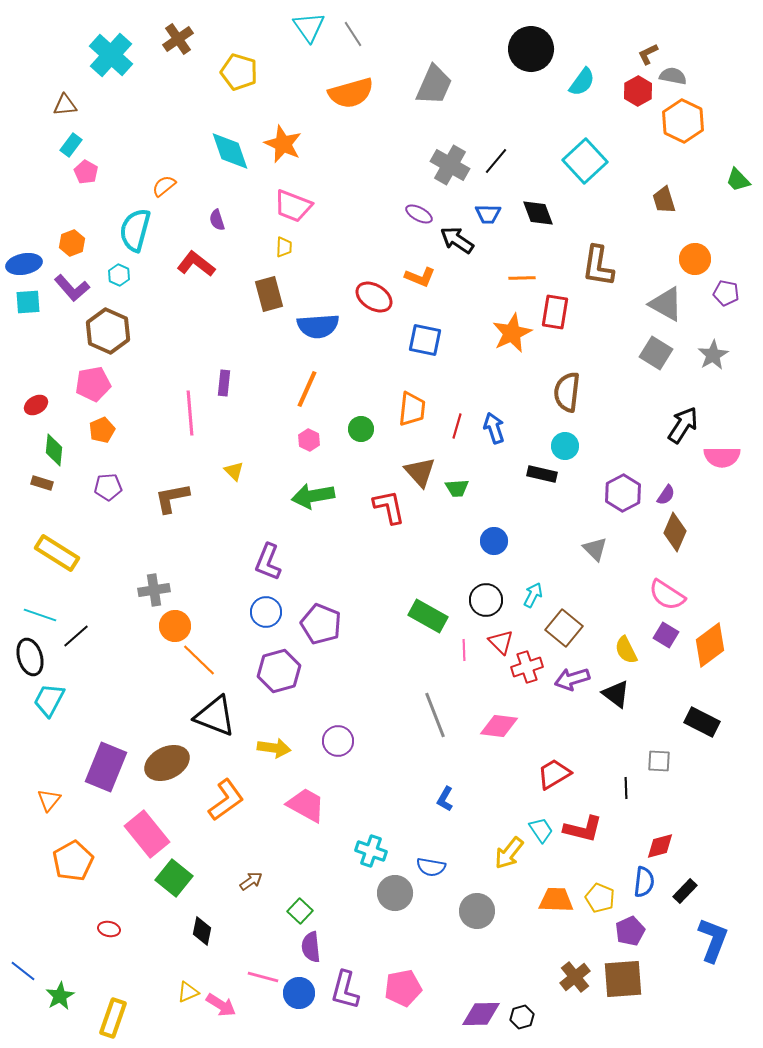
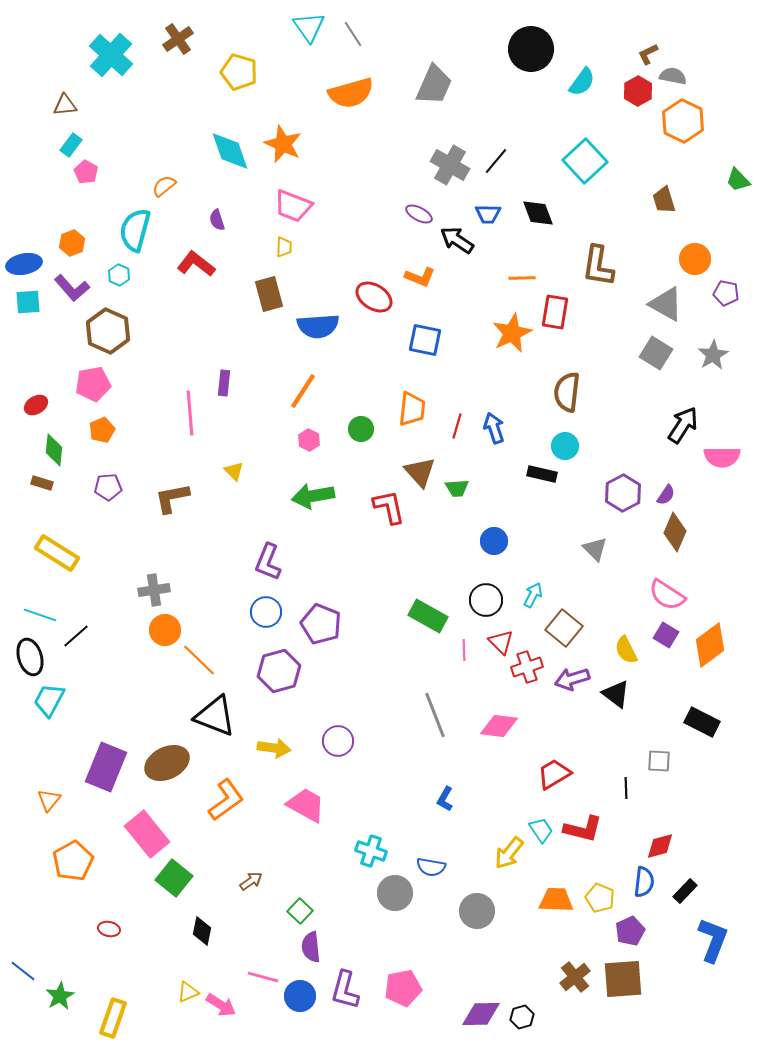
orange line at (307, 389): moved 4 px left, 2 px down; rotated 9 degrees clockwise
orange circle at (175, 626): moved 10 px left, 4 px down
blue circle at (299, 993): moved 1 px right, 3 px down
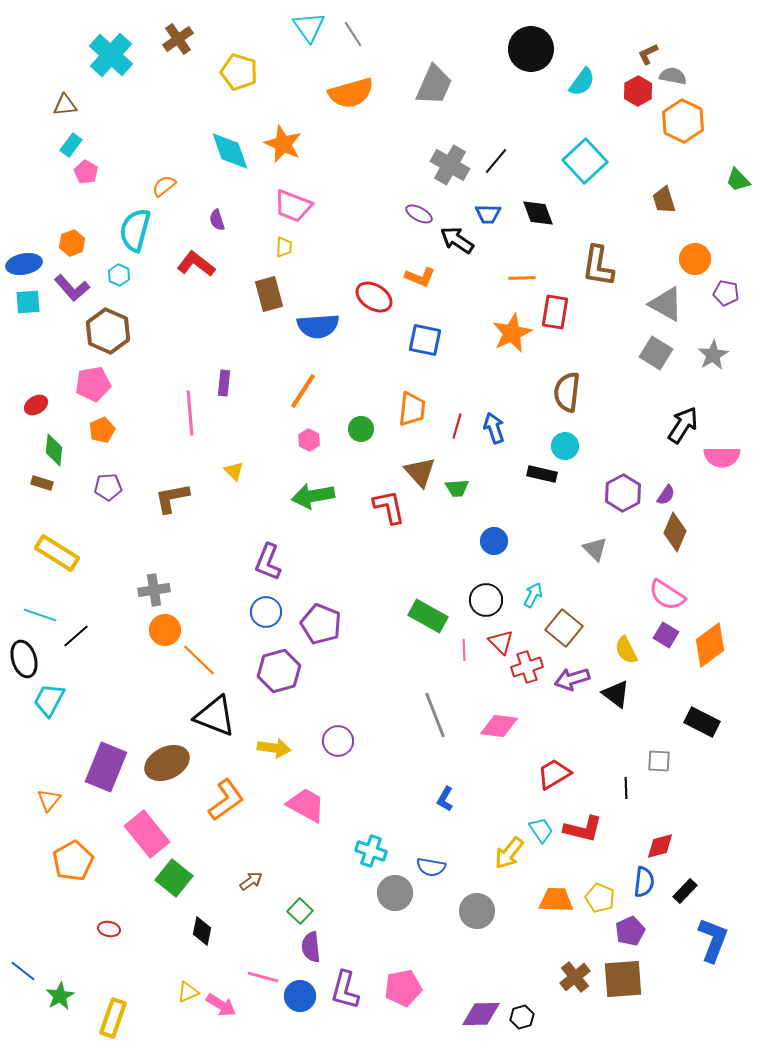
black ellipse at (30, 657): moved 6 px left, 2 px down
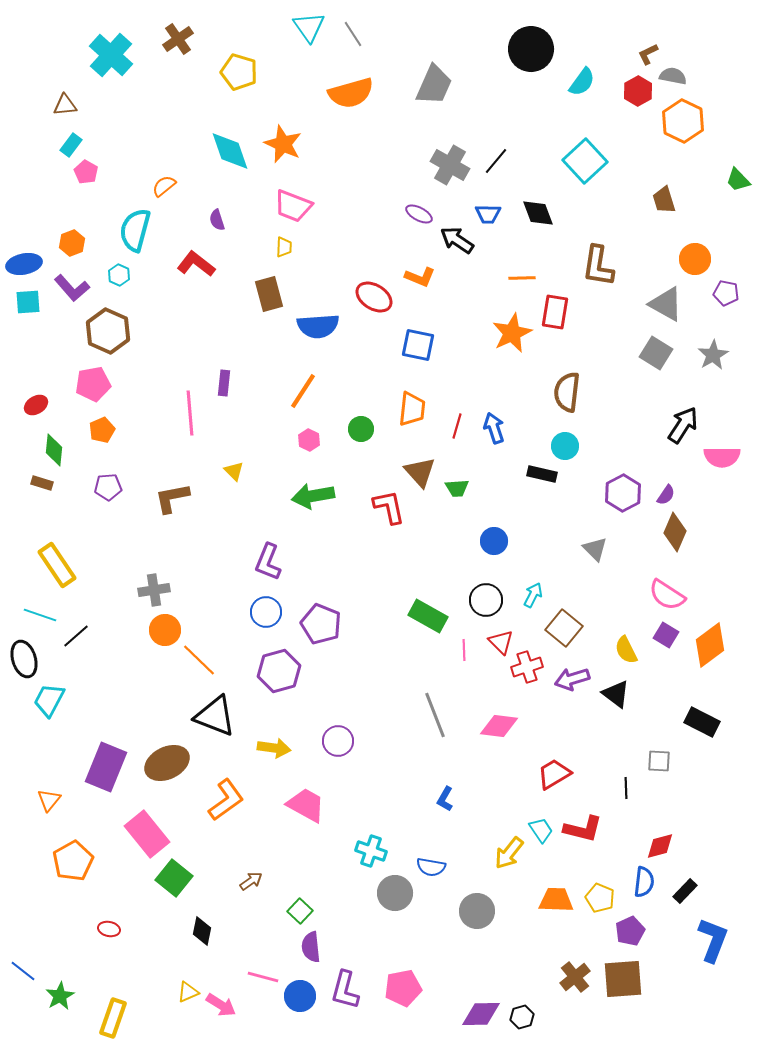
blue square at (425, 340): moved 7 px left, 5 px down
yellow rectangle at (57, 553): moved 12 px down; rotated 24 degrees clockwise
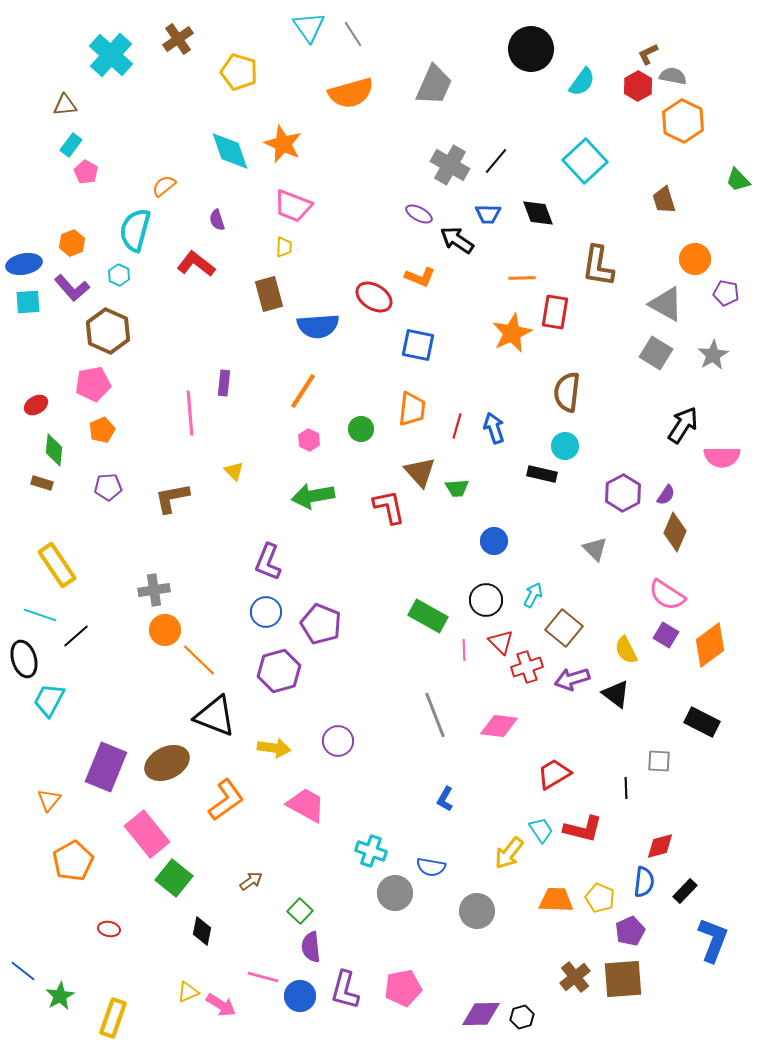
red hexagon at (638, 91): moved 5 px up
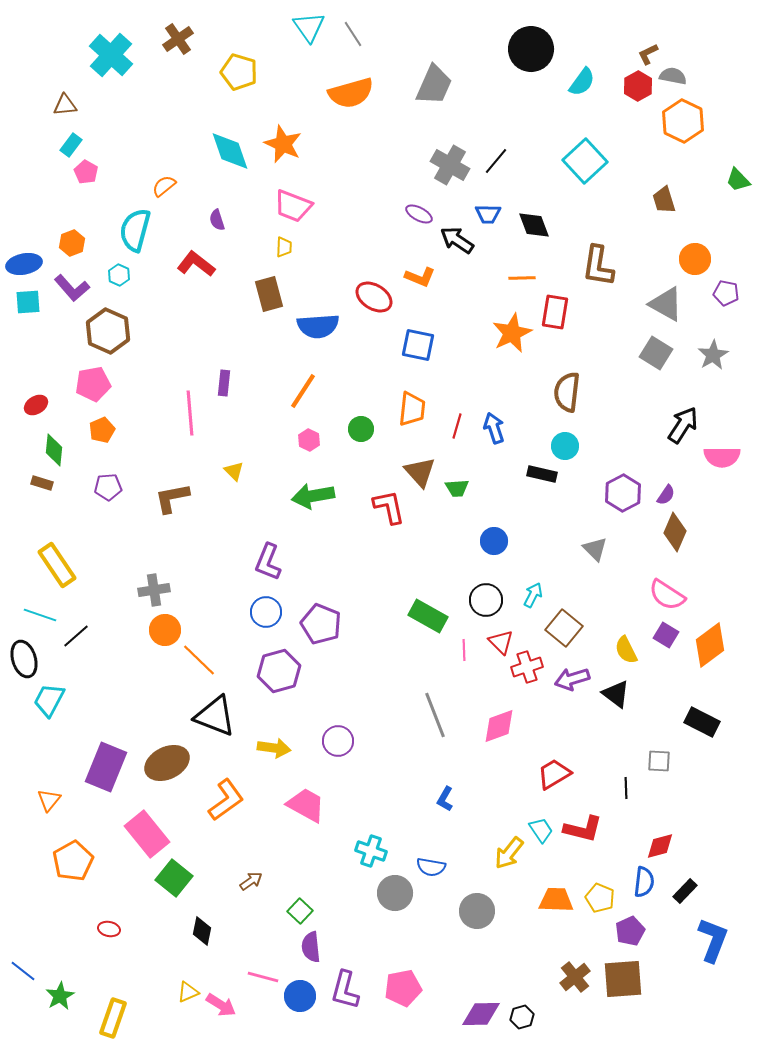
black diamond at (538, 213): moved 4 px left, 12 px down
pink diamond at (499, 726): rotated 27 degrees counterclockwise
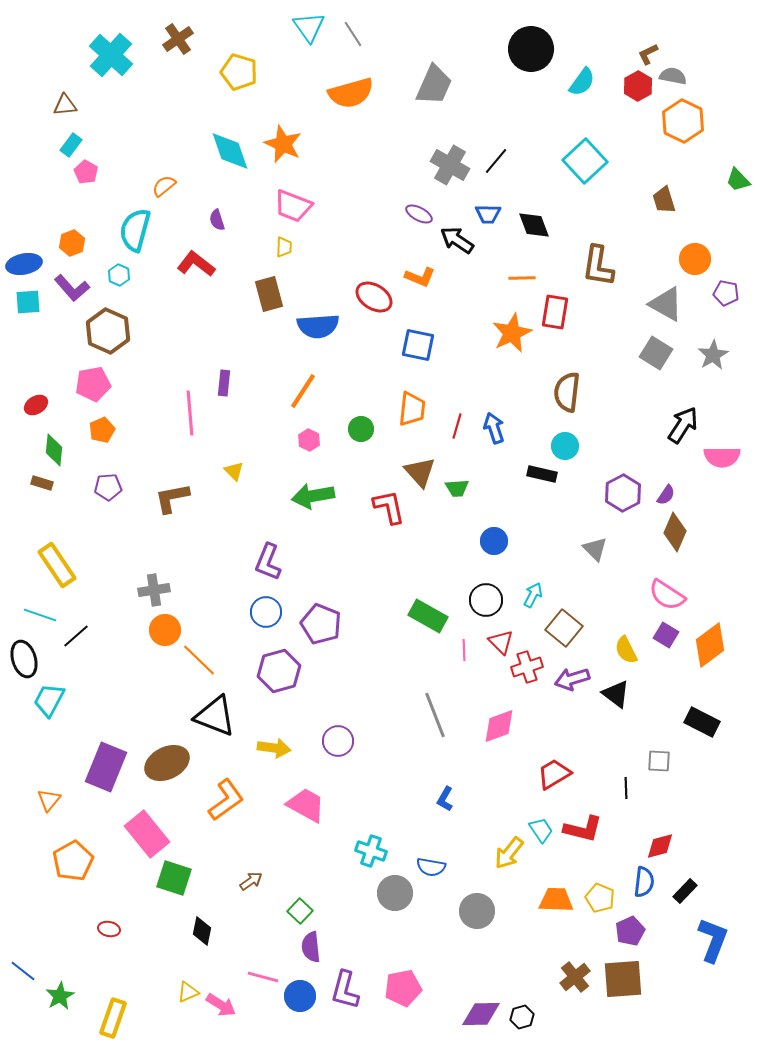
green square at (174, 878): rotated 21 degrees counterclockwise
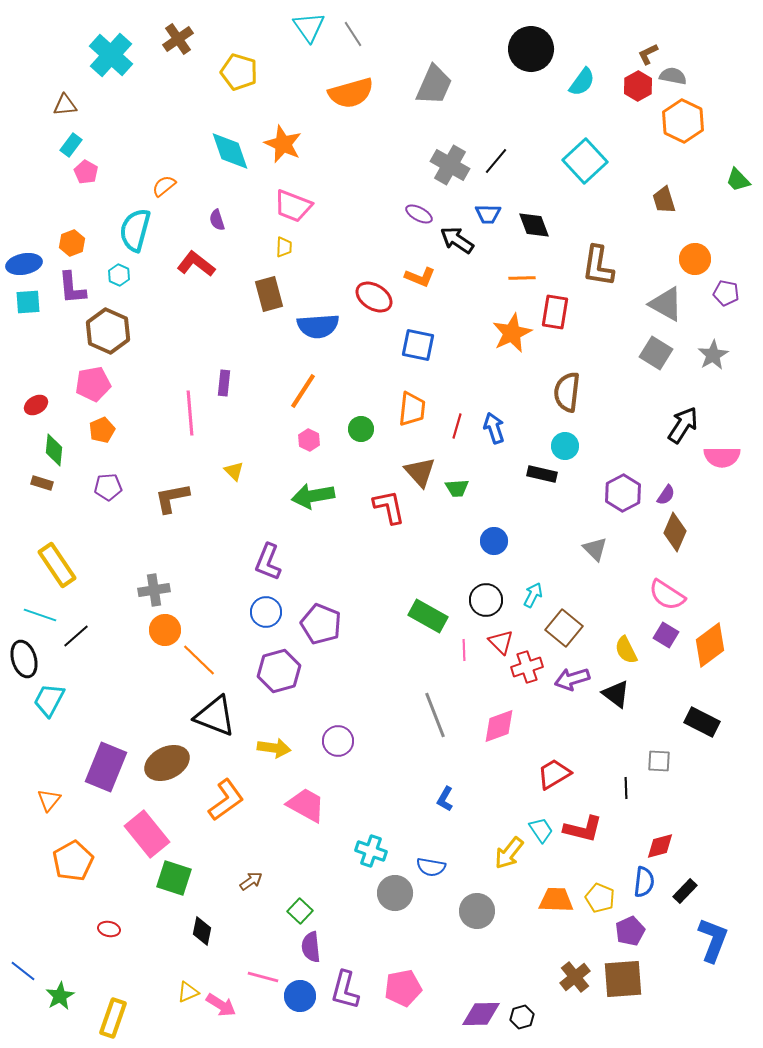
purple L-shape at (72, 288): rotated 36 degrees clockwise
